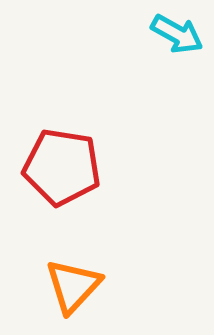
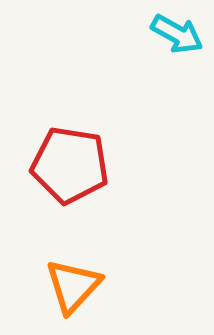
red pentagon: moved 8 px right, 2 px up
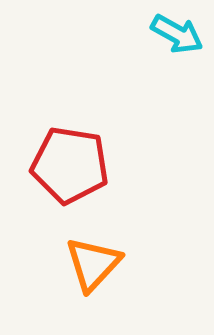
orange triangle: moved 20 px right, 22 px up
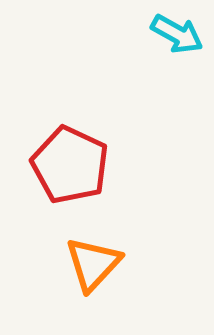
red pentagon: rotated 16 degrees clockwise
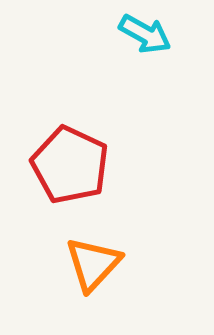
cyan arrow: moved 32 px left
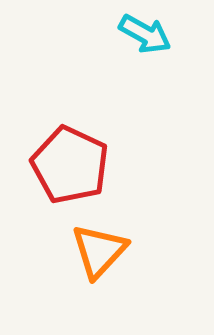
orange triangle: moved 6 px right, 13 px up
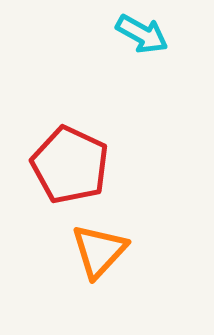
cyan arrow: moved 3 px left
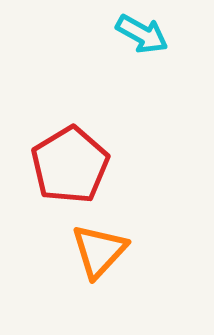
red pentagon: rotated 16 degrees clockwise
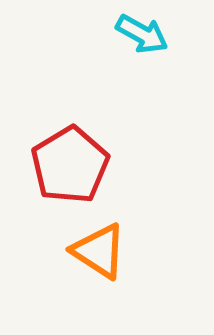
orange triangle: rotated 40 degrees counterclockwise
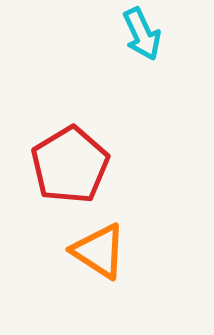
cyan arrow: rotated 36 degrees clockwise
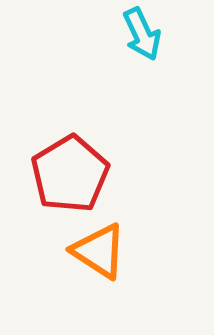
red pentagon: moved 9 px down
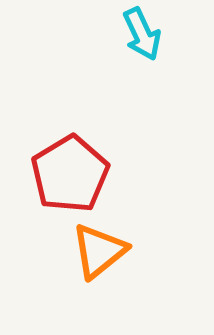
orange triangle: rotated 48 degrees clockwise
